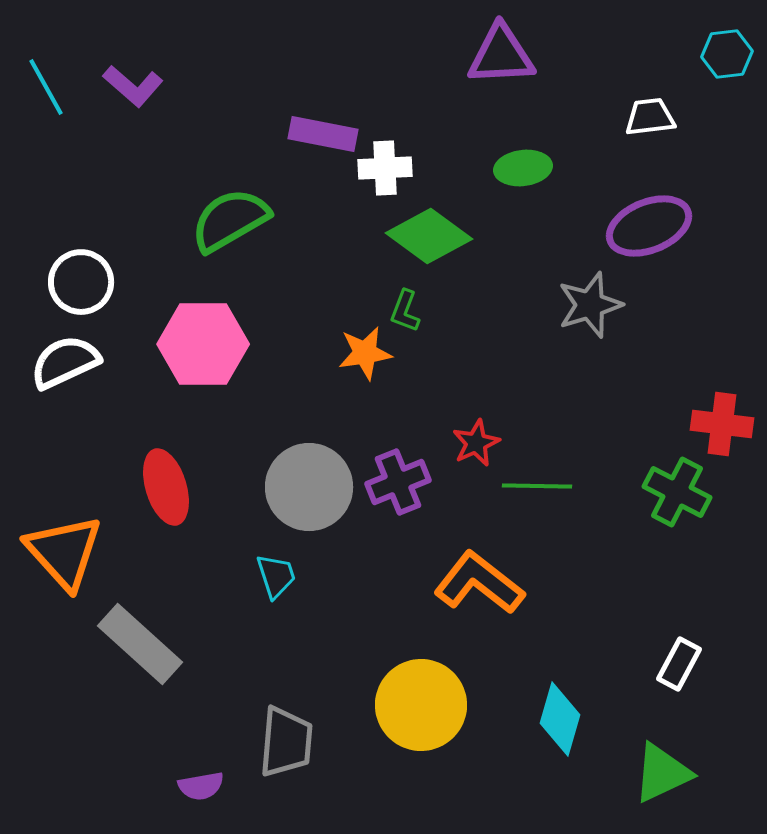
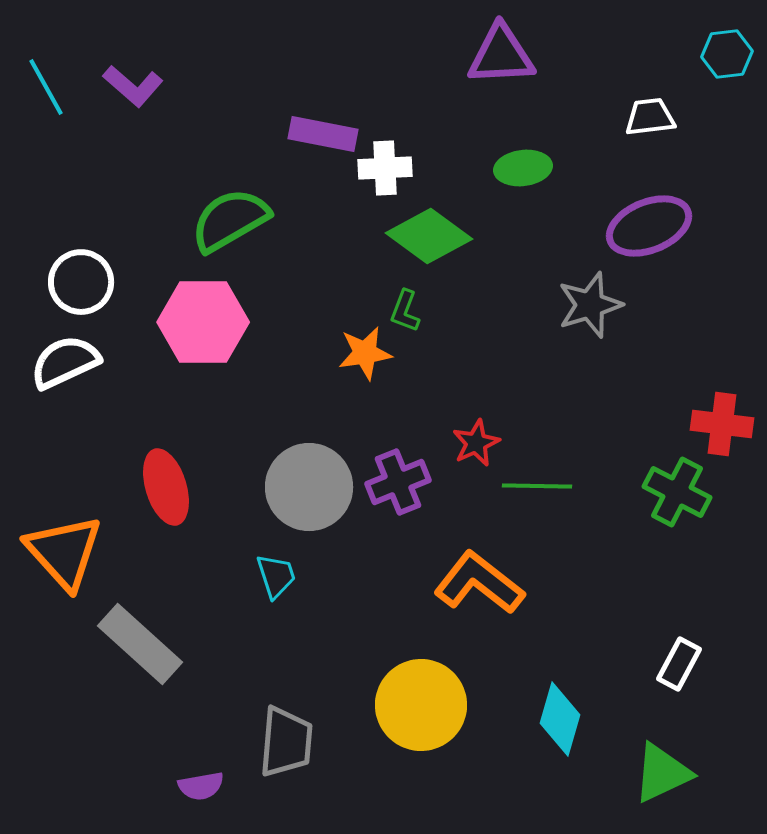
pink hexagon: moved 22 px up
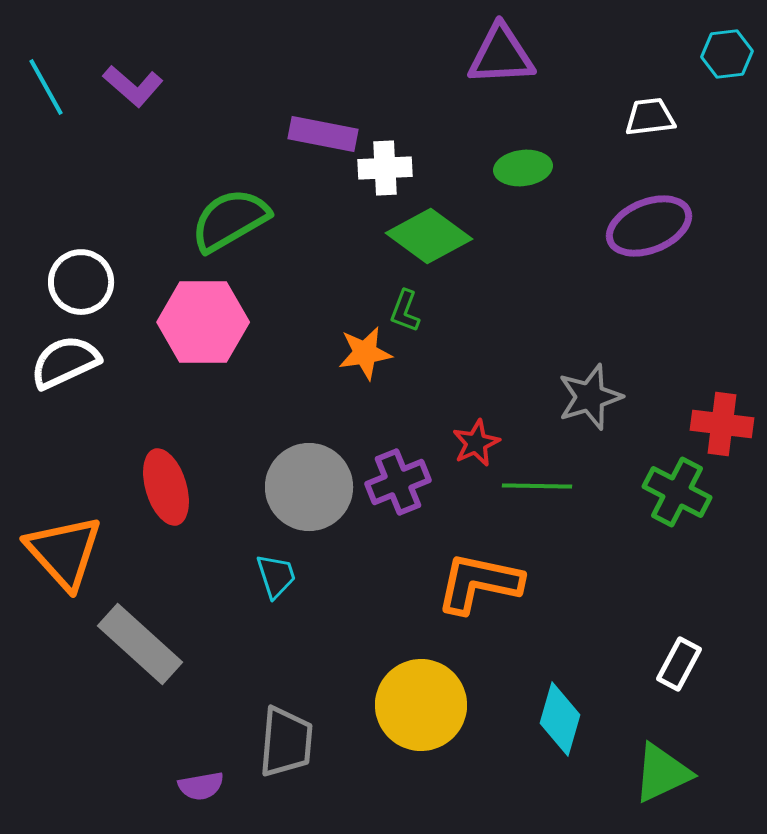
gray star: moved 92 px down
orange L-shape: rotated 26 degrees counterclockwise
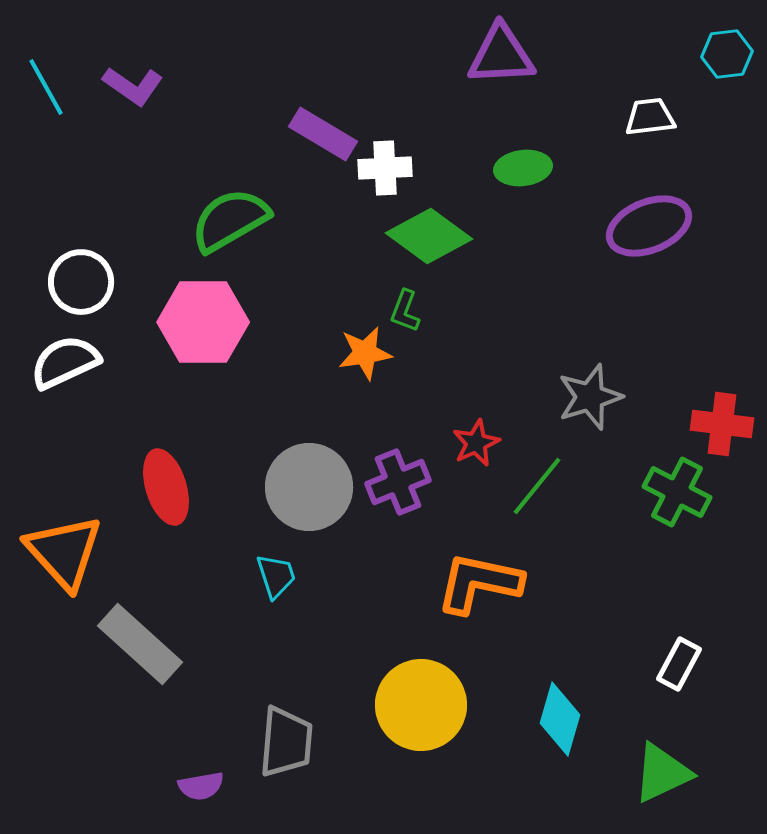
purple L-shape: rotated 6 degrees counterclockwise
purple rectangle: rotated 20 degrees clockwise
green line: rotated 52 degrees counterclockwise
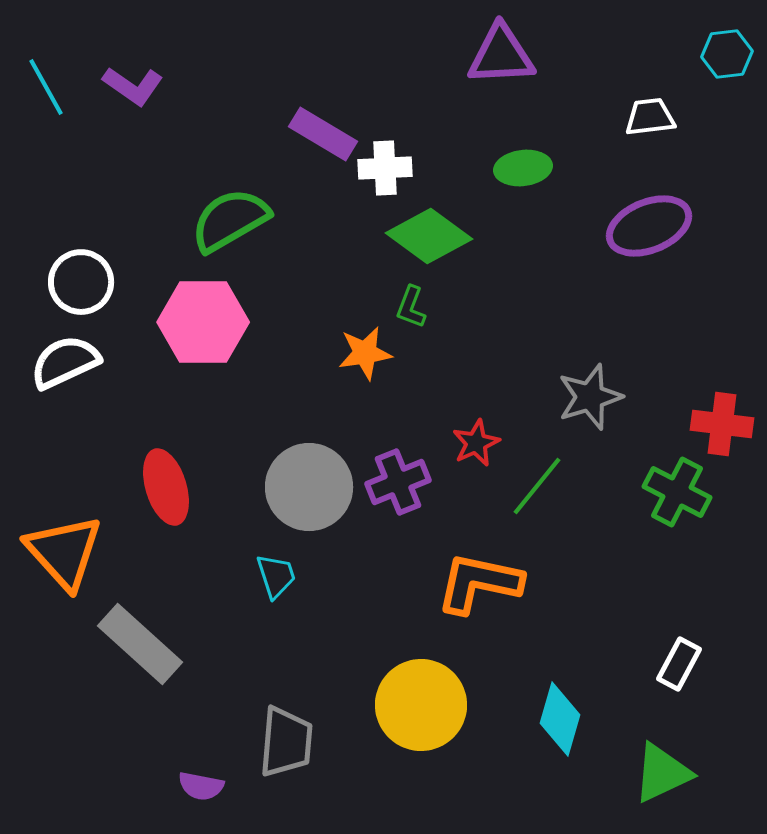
green L-shape: moved 6 px right, 4 px up
purple semicircle: rotated 21 degrees clockwise
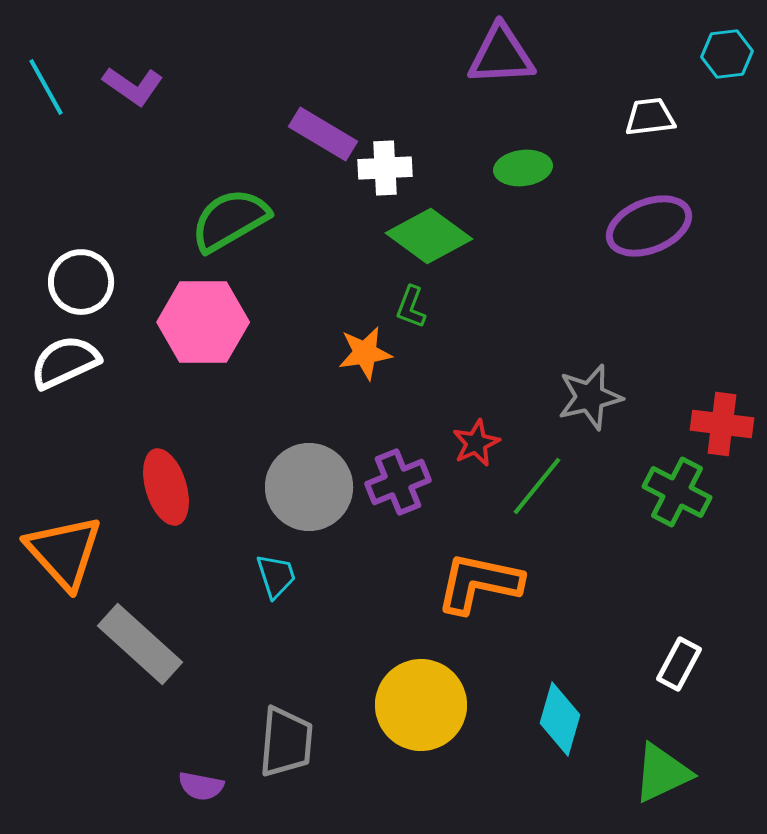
gray star: rotated 4 degrees clockwise
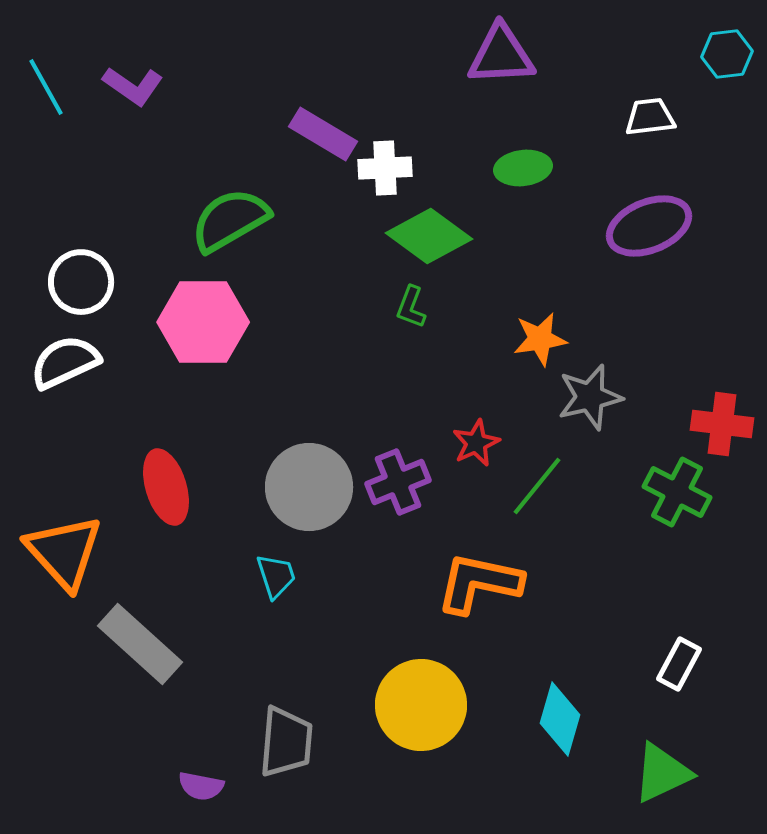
orange star: moved 175 px right, 14 px up
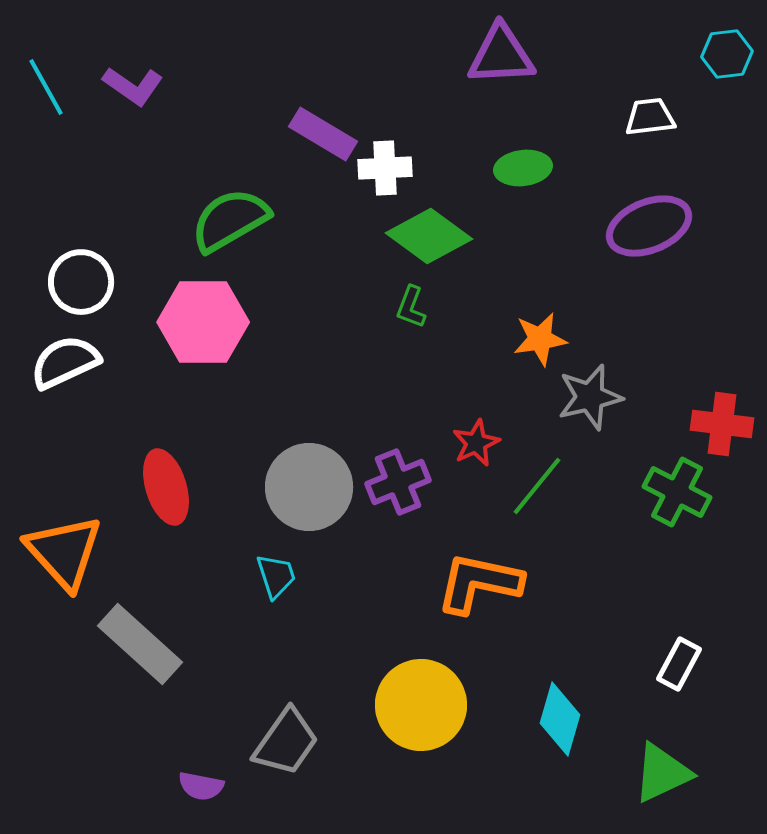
gray trapezoid: rotated 30 degrees clockwise
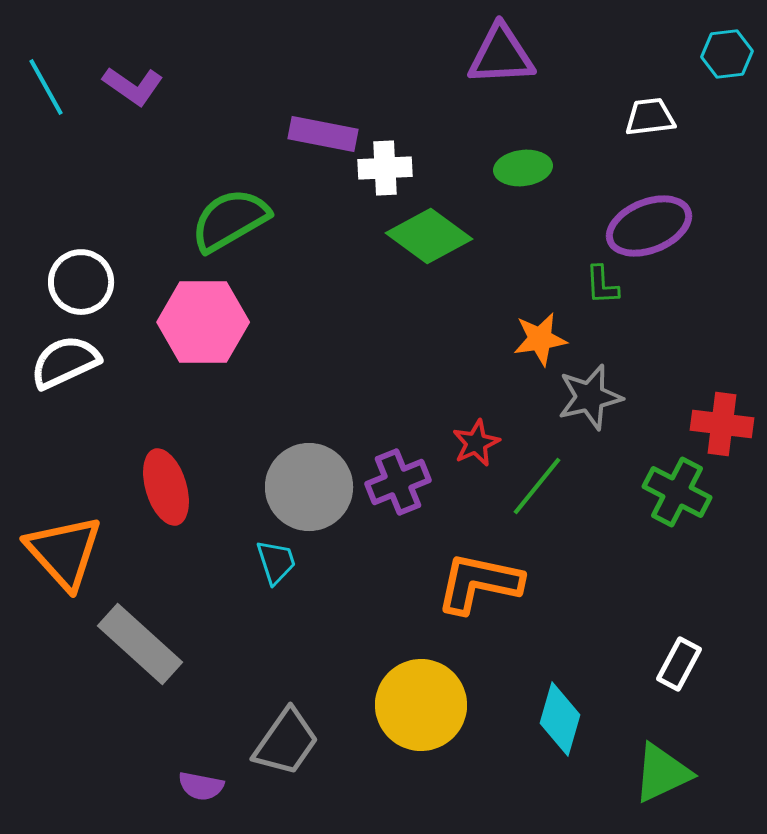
purple rectangle: rotated 20 degrees counterclockwise
green L-shape: moved 191 px right, 22 px up; rotated 24 degrees counterclockwise
cyan trapezoid: moved 14 px up
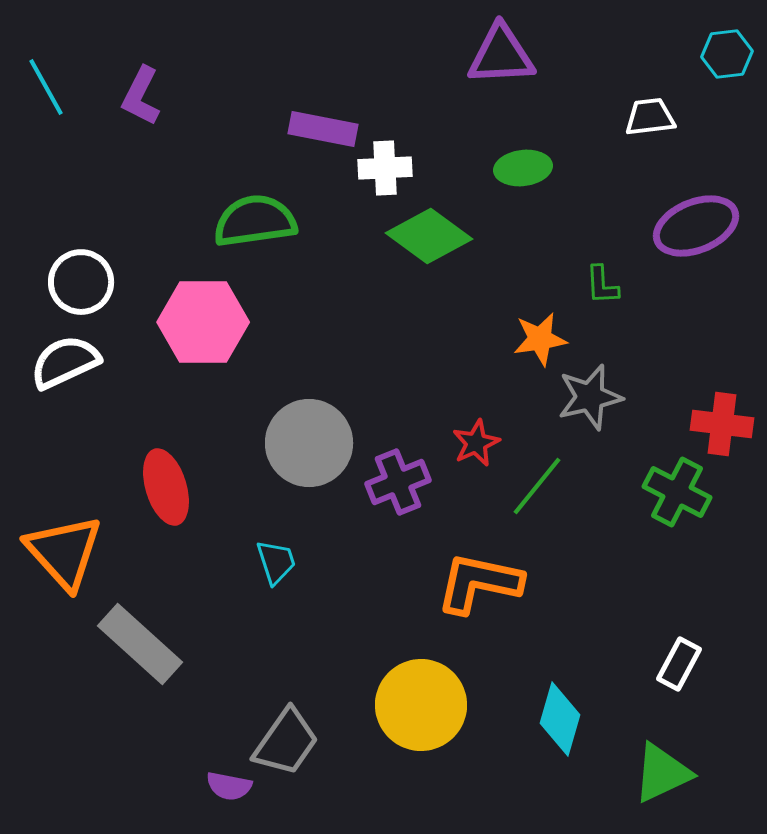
purple L-shape: moved 8 px right, 10 px down; rotated 82 degrees clockwise
purple rectangle: moved 5 px up
green semicircle: moved 25 px right, 1 px down; rotated 22 degrees clockwise
purple ellipse: moved 47 px right
gray circle: moved 44 px up
purple semicircle: moved 28 px right
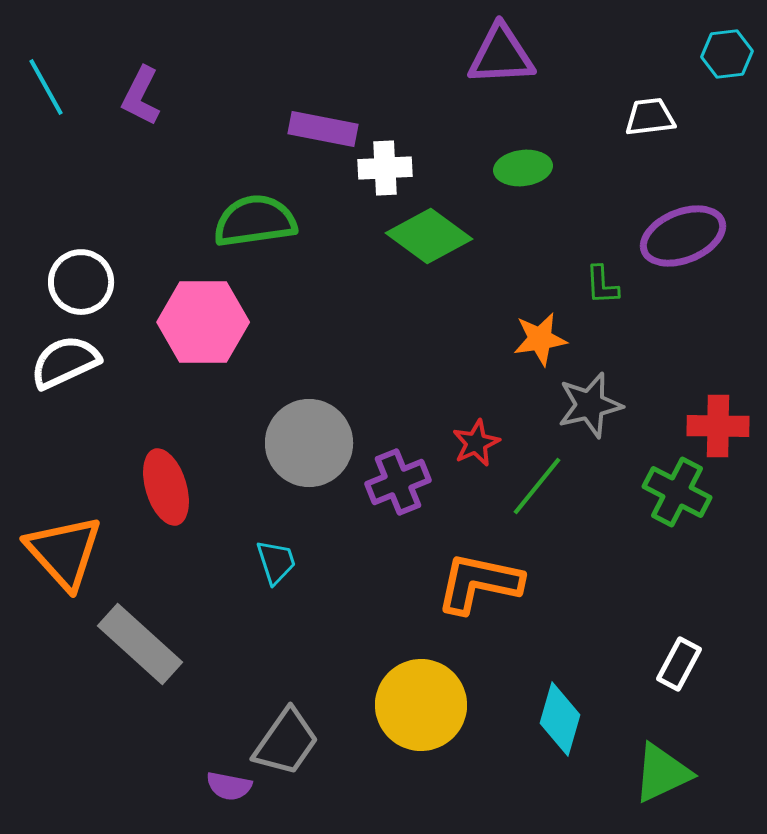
purple ellipse: moved 13 px left, 10 px down
gray star: moved 8 px down
red cross: moved 4 px left, 2 px down; rotated 6 degrees counterclockwise
